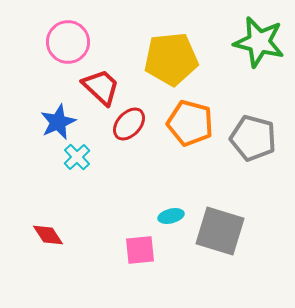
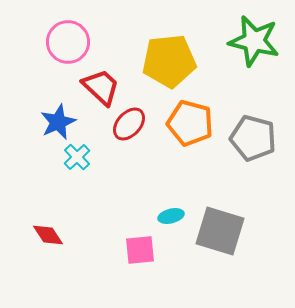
green star: moved 5 px left, 1 px up
yellow pentagon: moved 2 px left, 2 px down
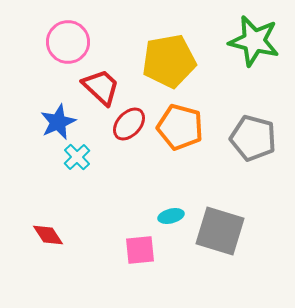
yellow pentagon: rotated 4 degrees counterclockwise
orange pentagon: moved 10 px left, 4 px down
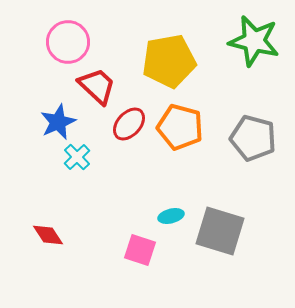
red trapezoid: moved 4 px left, 1 px up
pink square: rotated 24 degrees clockwise
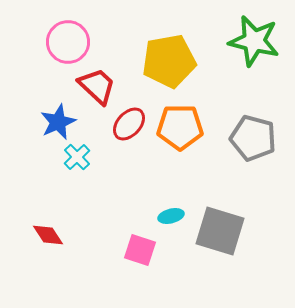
orange pentagon: rotated 15 degrees counterclockwise
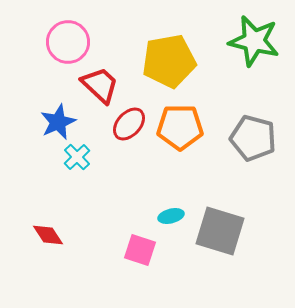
red trapezoid: moved 3 px right, 1 px up
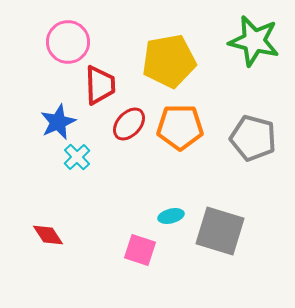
red trapezoid: rotated 45 degrees clockwise
